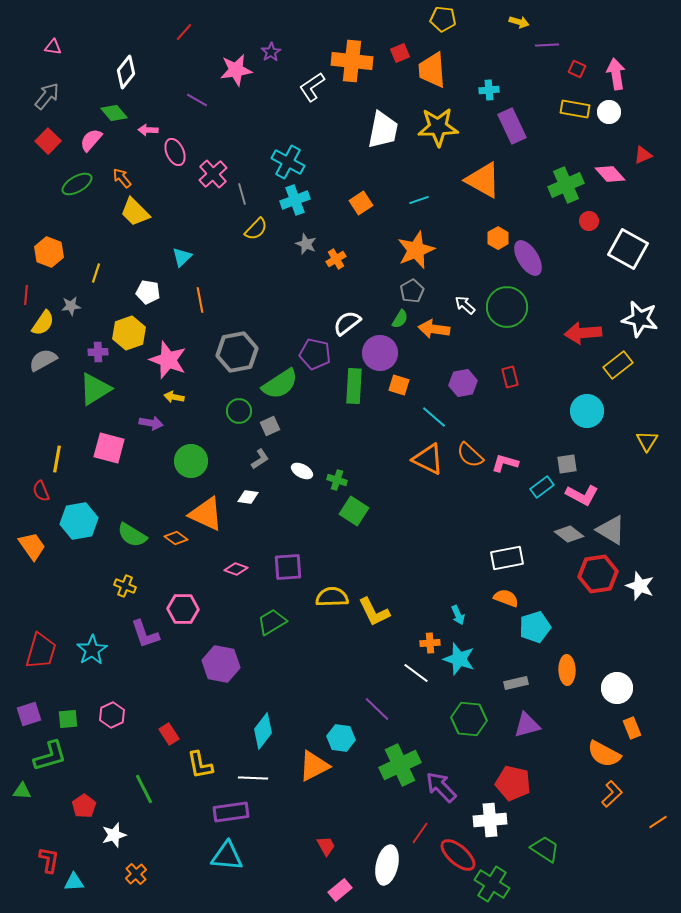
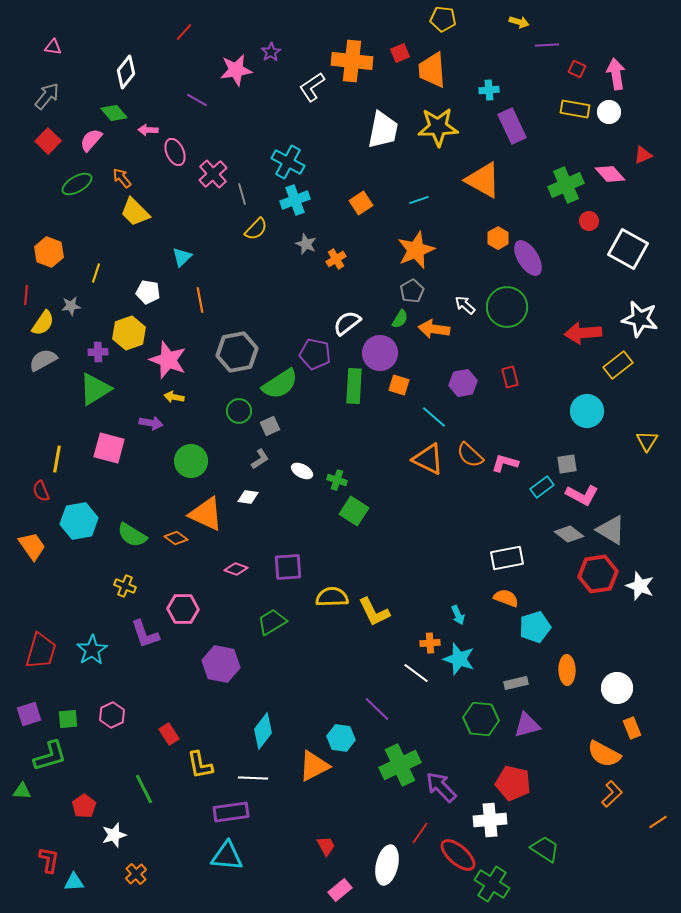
green hexagon at (469, 719): moved 12 px right
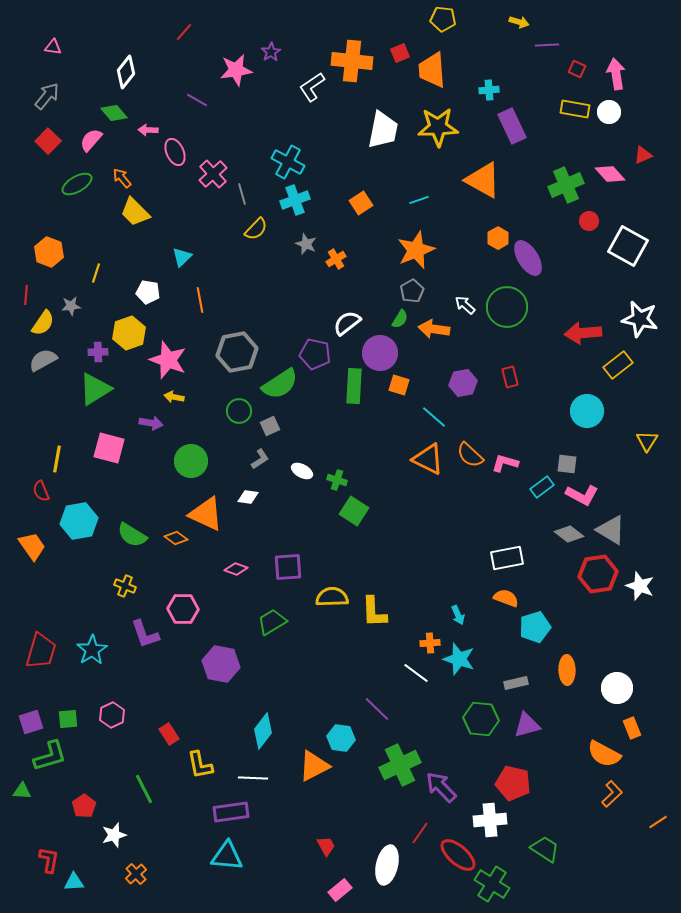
white square at (628, 249): moved 3 px up
gray square at (567, 464): rotated 15 degrees clockwise
yellow L-shape at (374, 612): rotated 24 degrees clockwise
purple square at (29, 714): moved 2 px right, 8 px down
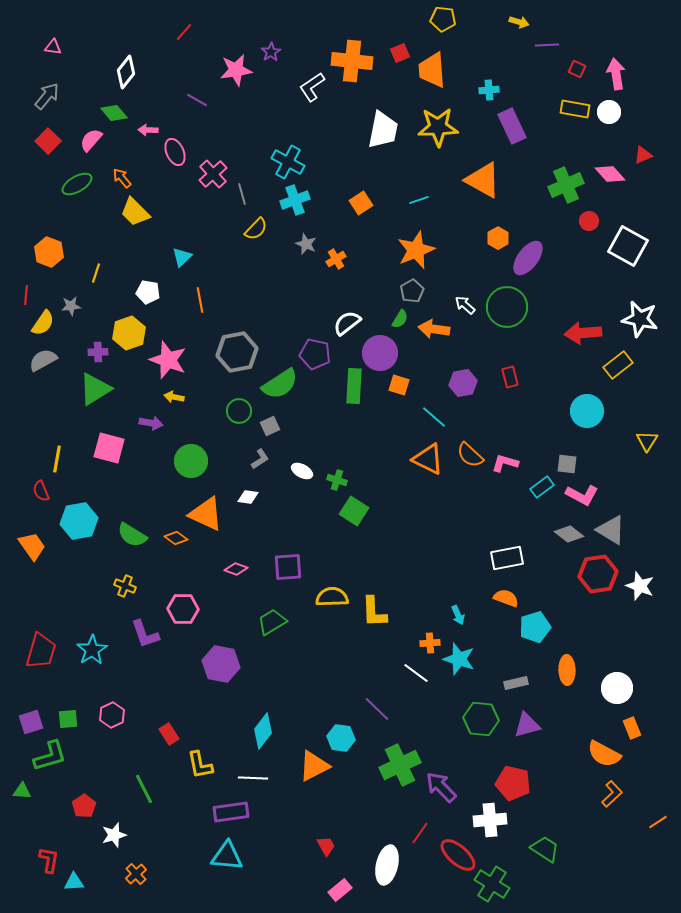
purple ellipse at (528, 258): rotated 69 degrees clockwise
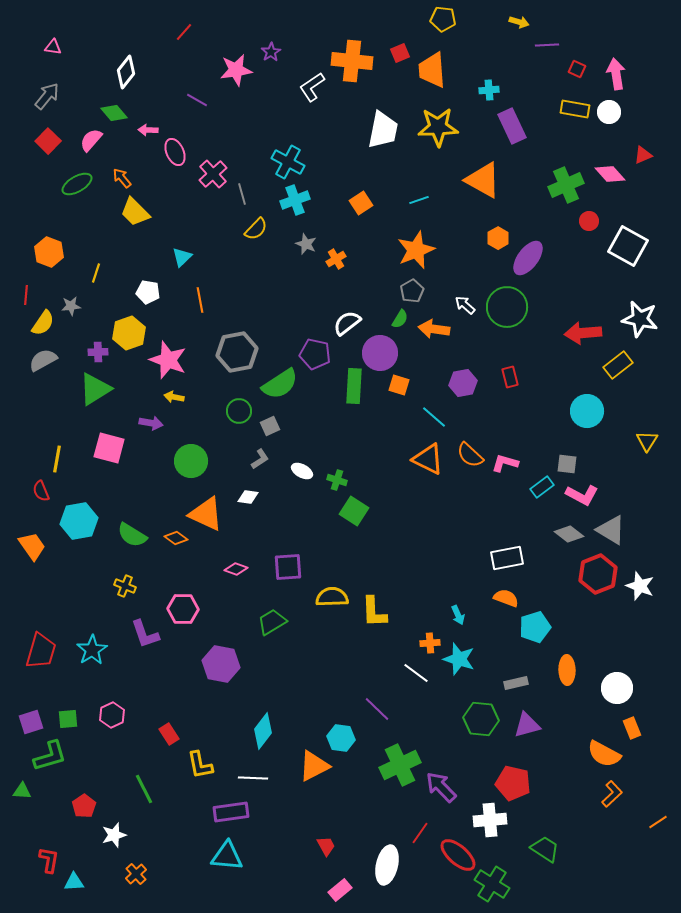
red hexagon at (598, 574): rotated 12 degrees counterclockwise
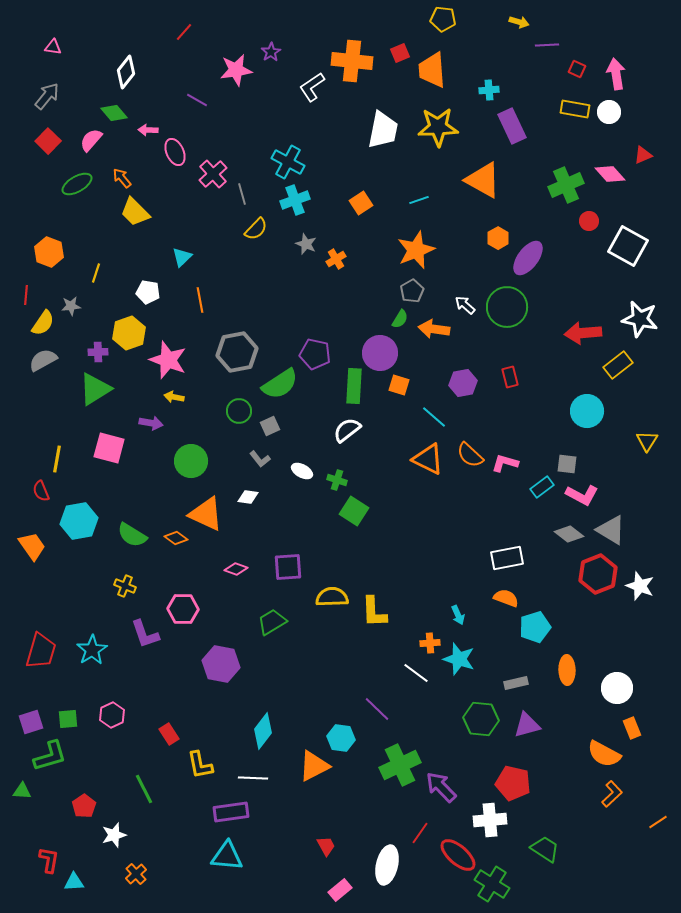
white semicircle at (347, 323): moved 107 px down
gray L-shape at (260, 459): rotated 85 degrees clockwise
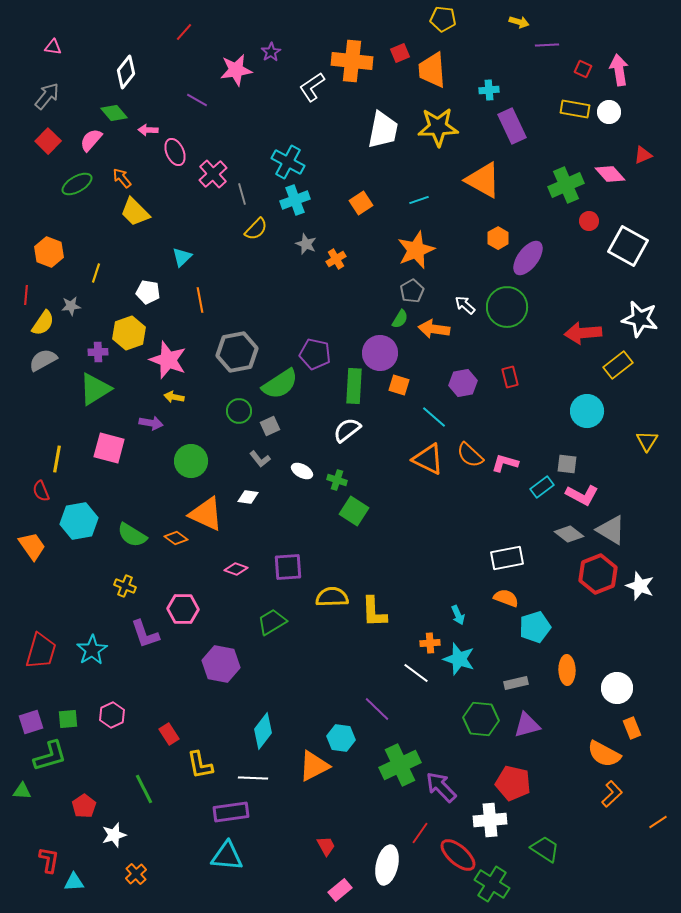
red square at (577, 69): moved 6 px right
pink arrow at (616, 74): moved 3 px right, 4 px up
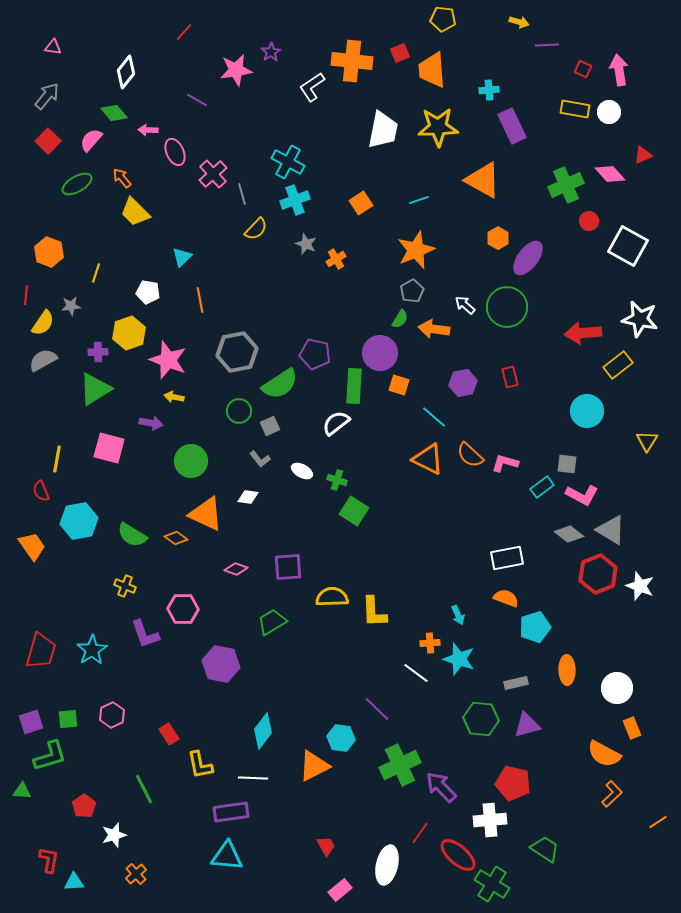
white semicircle at (347, 430): moved 11 px left, 7 px up
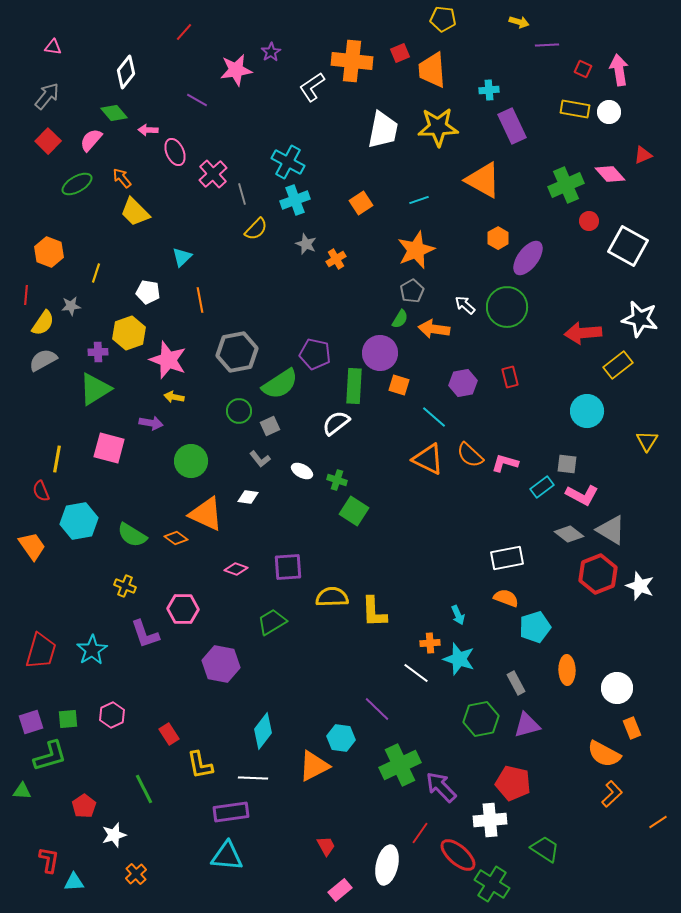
gray rectangle at (516, 683): rotated 75 degrees clockwise
green hexagon at (481, 719): rotated 16 degrees counterclockwise
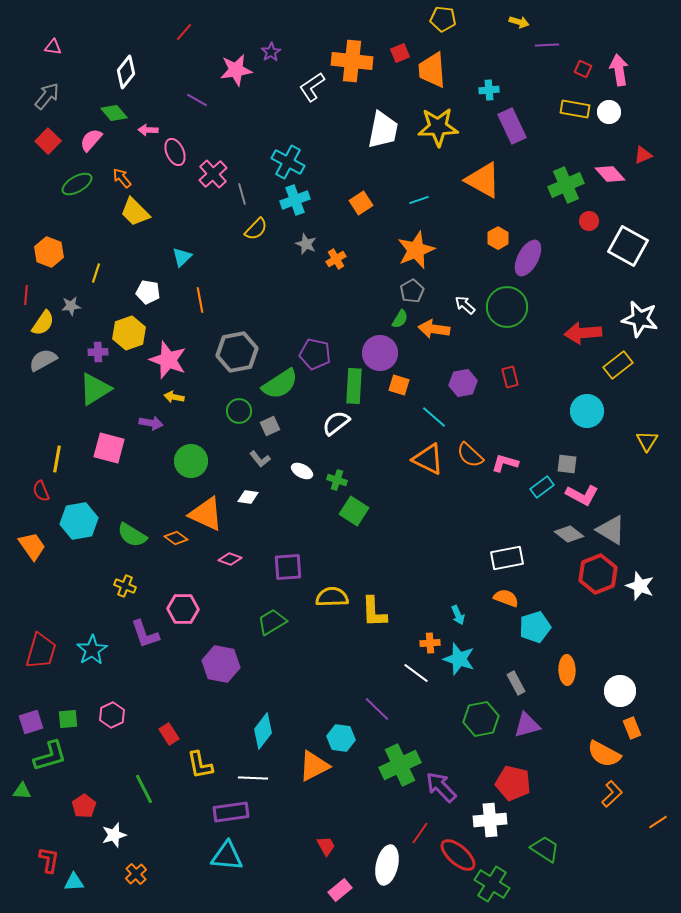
purple ellipse at (528, 258): rotated 9 degrees counterclockwise
pink diamond at (236, 569): moved 6 px left, 10 px up
white circle at (617, 688): moved 3 px right, 3 px down
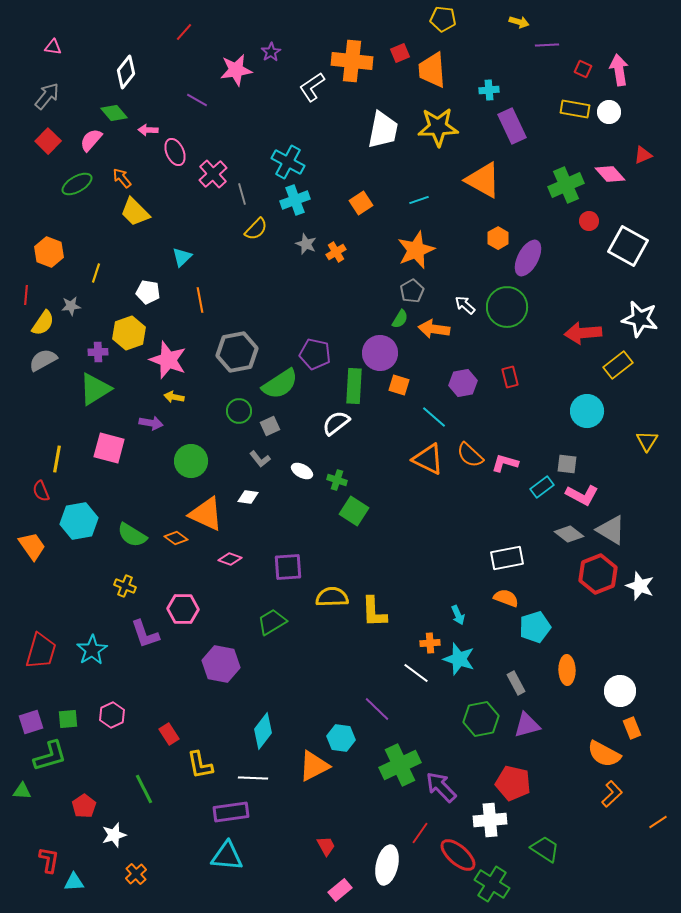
orange cross at (336, 259): moved 7 px up
